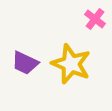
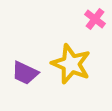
purple trapezoid: moved 10 px down
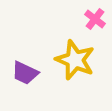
yellow star: moved 4 px right, 4 px up
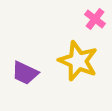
yellow star: moved 3 px right, 1 px down
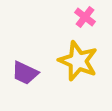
pink cross: moved 10 px left, 2 px up
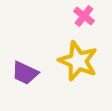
pink cross: moved 1 px left, 1 px up
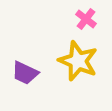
pink cross: moved 2 px right, 3 px down
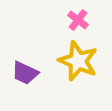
pink cross: moved 8 px left, 1 px down
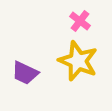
pink cross: moved 2 px right, 1 px down
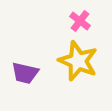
purple trapezoid: rotated 12 degrees counterclockwise
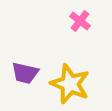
yellow star: moved 8 px left, 23 px down
